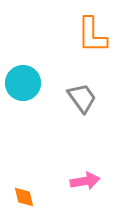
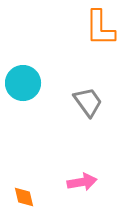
orange L-shape: moved 8 px right, 7 px up
gray trapezoid: moved 6 px right, 4 px down
pink arrow: moved 3 px left, 1 px down
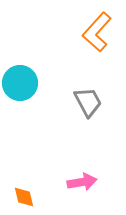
orange L-shape: moved 3 px left, 4 px down; rotated 42 degrees clockwise
cyan circle: moved 3 px left
gray trapezoid: rotated 8 degrees clockwise
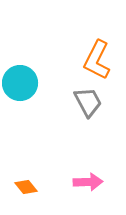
orange L-shape: moved 28 px down; rotated 15 degrees counterclockwise
pink arrow: moved 6 px right; rotated 8 degrees clockwise
orange diamond: moved 2 px right, 10 px up; rotated 25 degrees counterclockwise
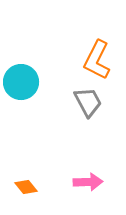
cyan circle: moved 1 px right, 1 px up
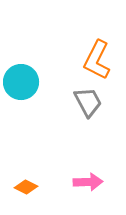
orange diamond: rotated 25 degrees counterclockwise
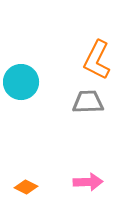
gray trapezoid: rotated 64 degrees counterclockwise
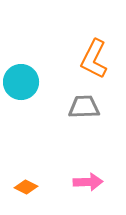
orange L-shape: moved 3 px left, 1 px up
gray trapezoid: moved 4 px left, 5 px down
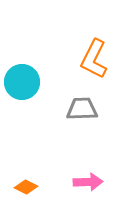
cyan circle: moved 1 px right
gray trapezoid: moved 2 px left, 2 px down
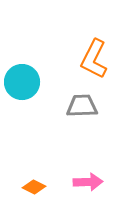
gray trapezoid: moved 3 px up
orange diamond: moved 8 px right
